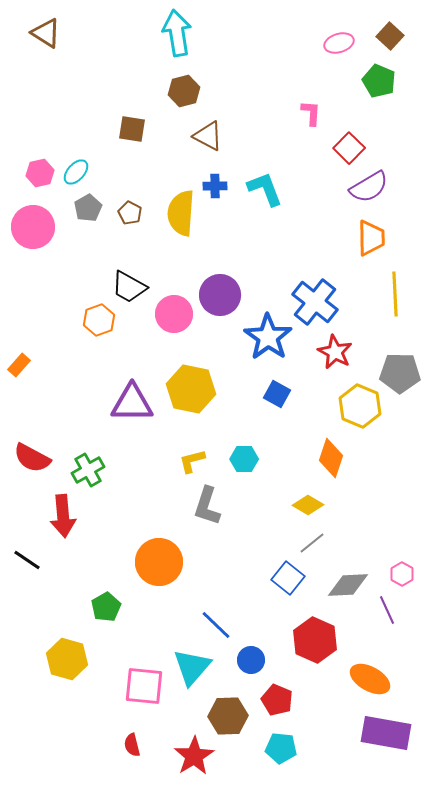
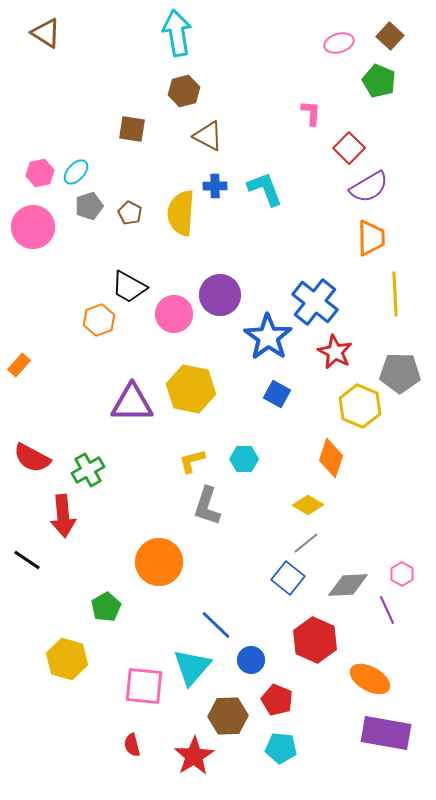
gray pentagon at (88, 208): moved 1 px right, 2 px up; rotated 12 degrees clockwise
gray line at (312, 543): moved 6 px left
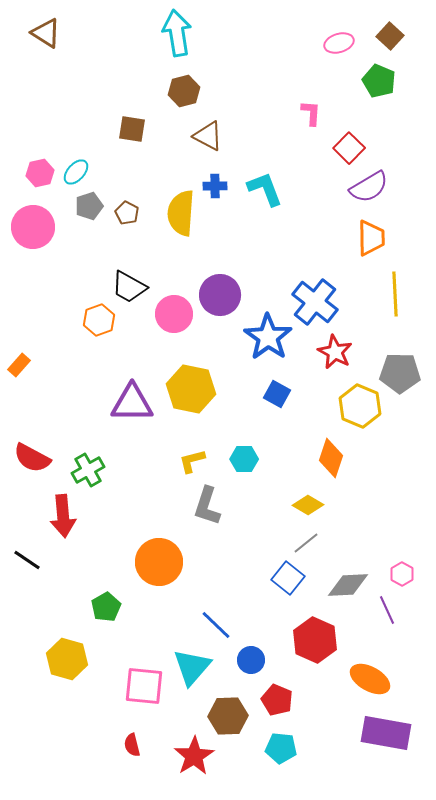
brown pentagon at (130, 213): moved 3 px left
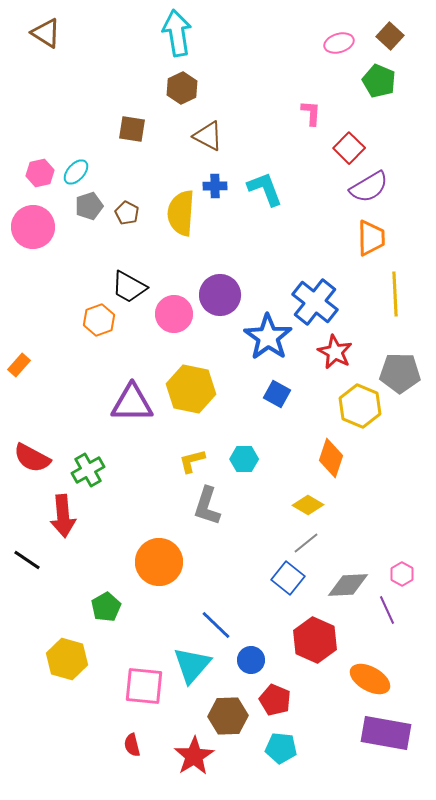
brown hexagon at (184, 91): moved 2 px left, 3 px up; rotated 12 degrees counterclockwise
cyan triangle at (192, 667): moved 2 px up
red pentagon at (277, 700): moved 2 px left
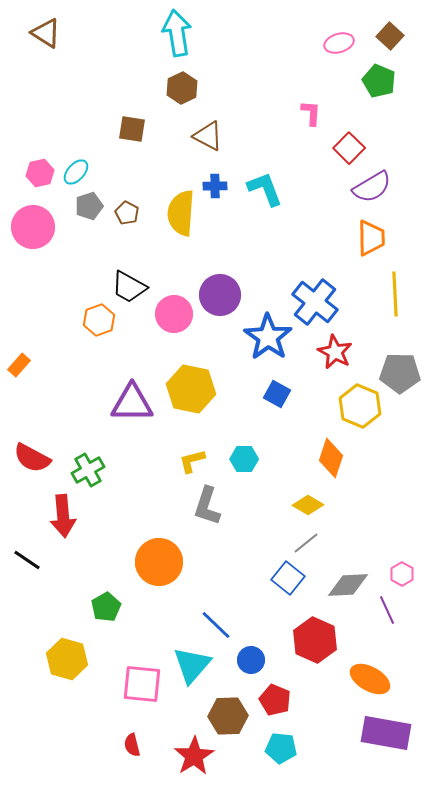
purple semicircle at (369, 187): moved 3 px right
pink square at (144, 686): moved 2 px left, 2 px up
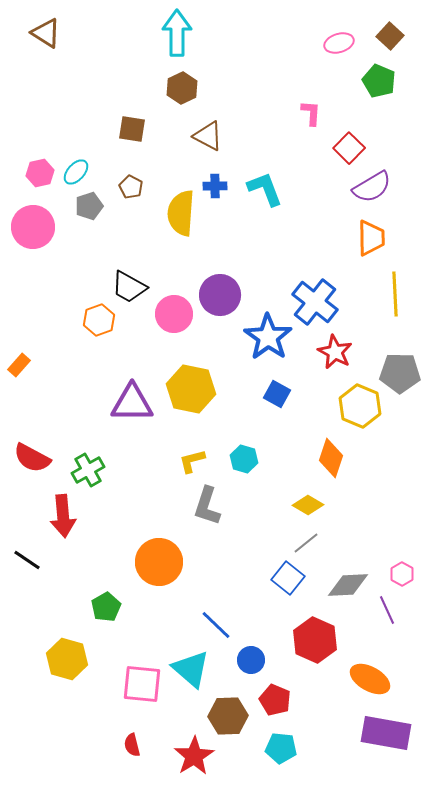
cyan arrow at (177, 33): rotated 9 degrees clockwise
brown pentagon at (127, 213): moved 4 px right, 26 px up
cyan hexagon at (244, 459): rotated 16 degrees clockwise
cyan triangle at (192, 665): moved 1 px left, 4 px down; rotated 30 degrees counterclockwise
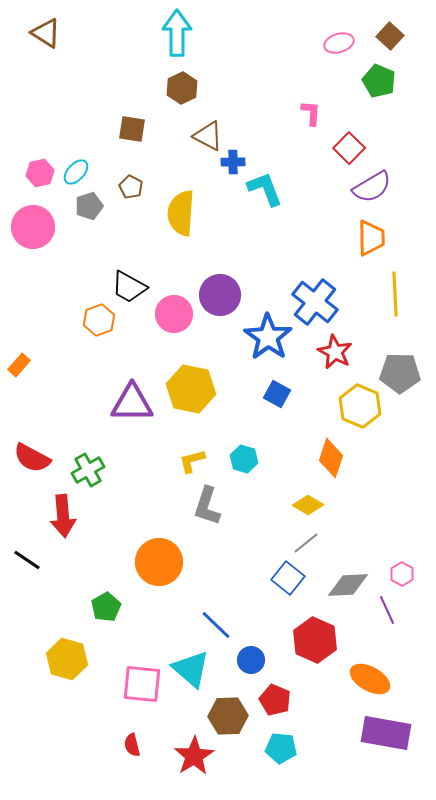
blue cross at (215, 186): moved 18 px right, 24 px up
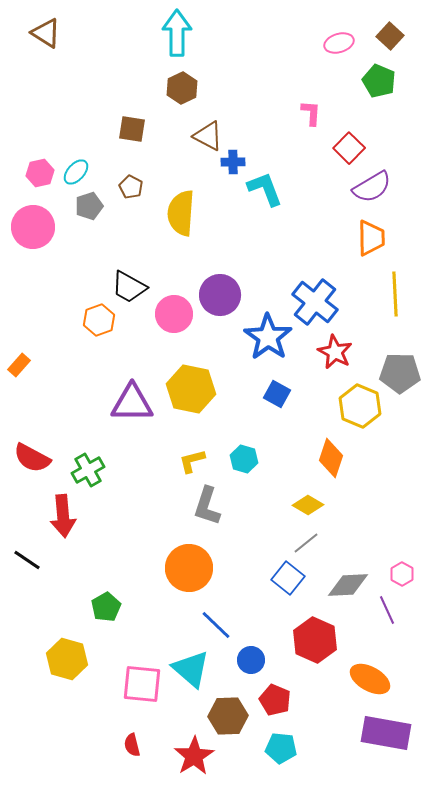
orange circle at (159, 562): moved 30 px right, 6 px down
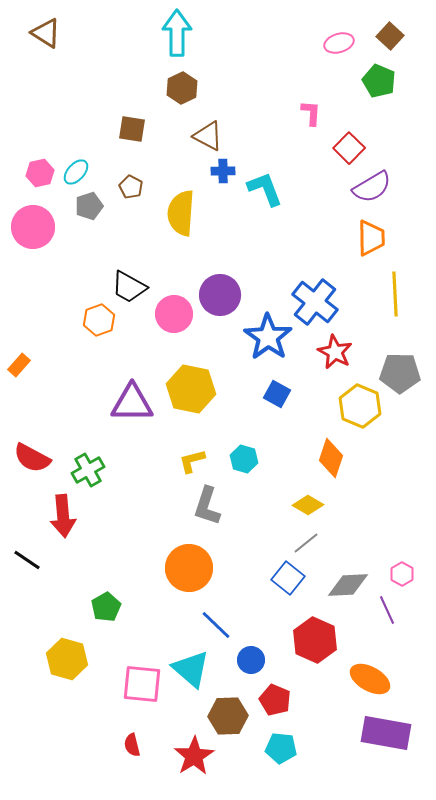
blue cross at (233, 162): moved 10 px left, 9 px down
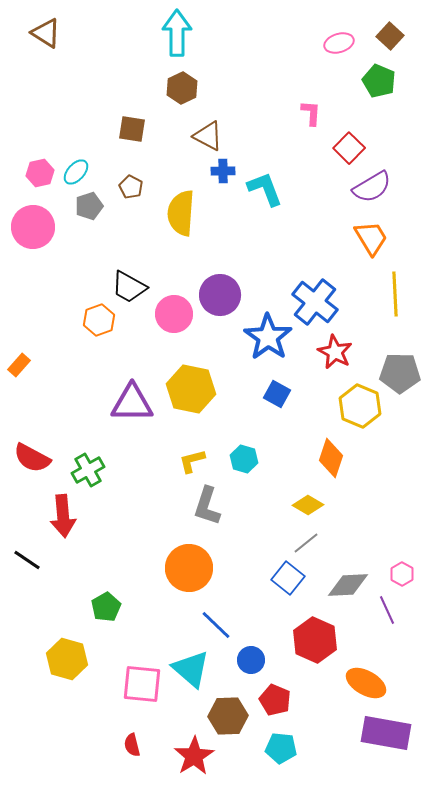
orange trapezoid at (371, 238): rotated 30 degrees counterclockwise
orange ellipse at (370, 679): moved 4 px left, 4 px down
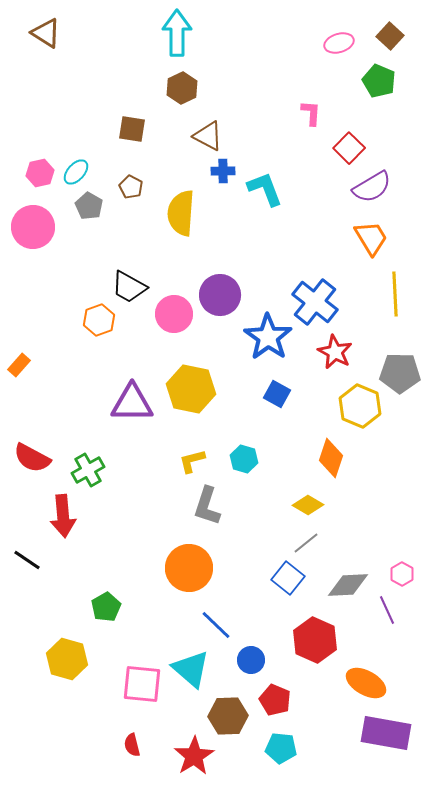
gray pentagon at (89, 206): rotated 24 degrees counterclockwise
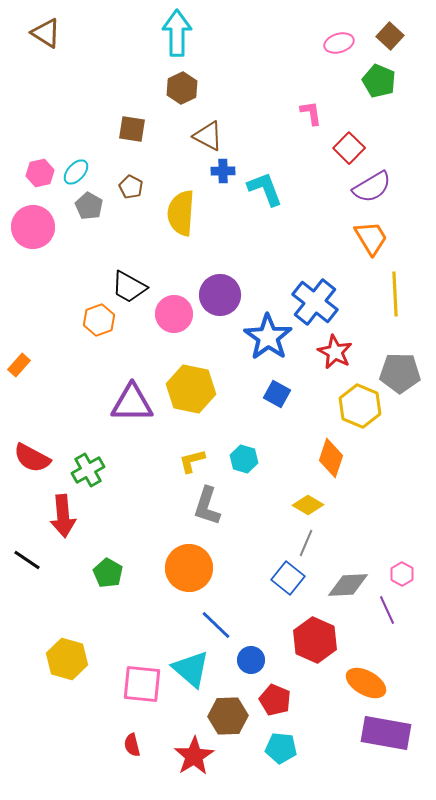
pink L-shape at (311, 113): rotated 12 degrees counterclockwise
gray line at (306, 543): rotated 28 degrees counterclockwise
green pentagon at (106, 607): moved 2 px right, 34 px up; rotated 12 degrees counterclockwise
